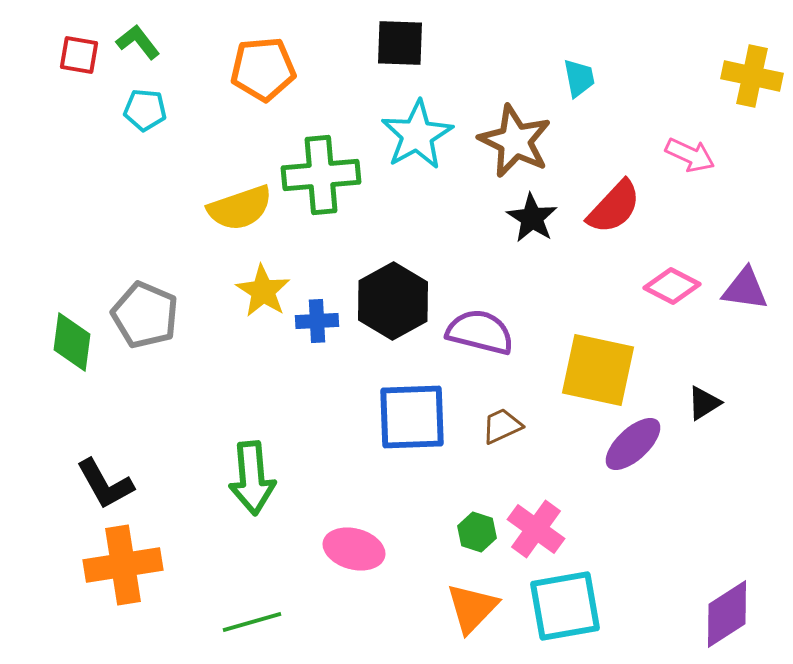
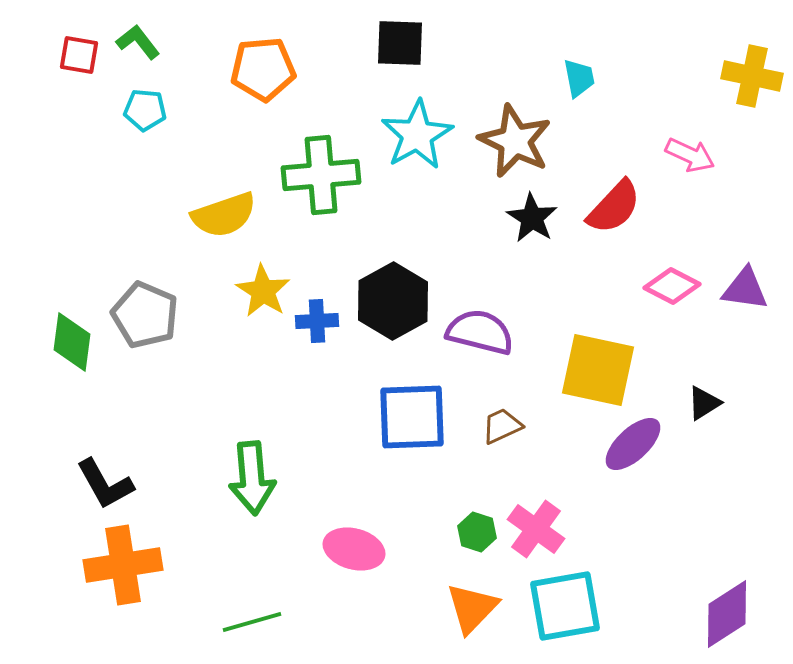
yellow semicircle: moved 16 px left, 7 px down
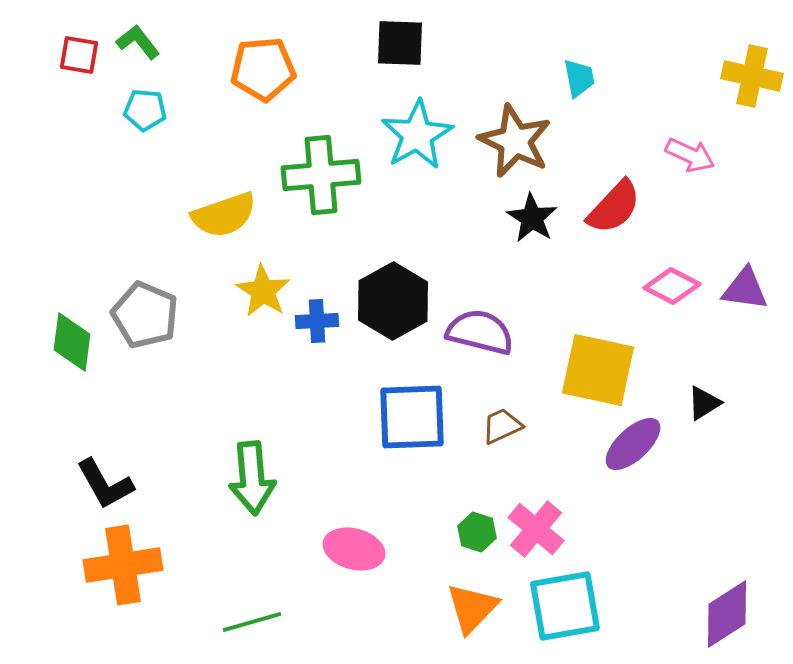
pink cross: rotated 4 degrees clockwise
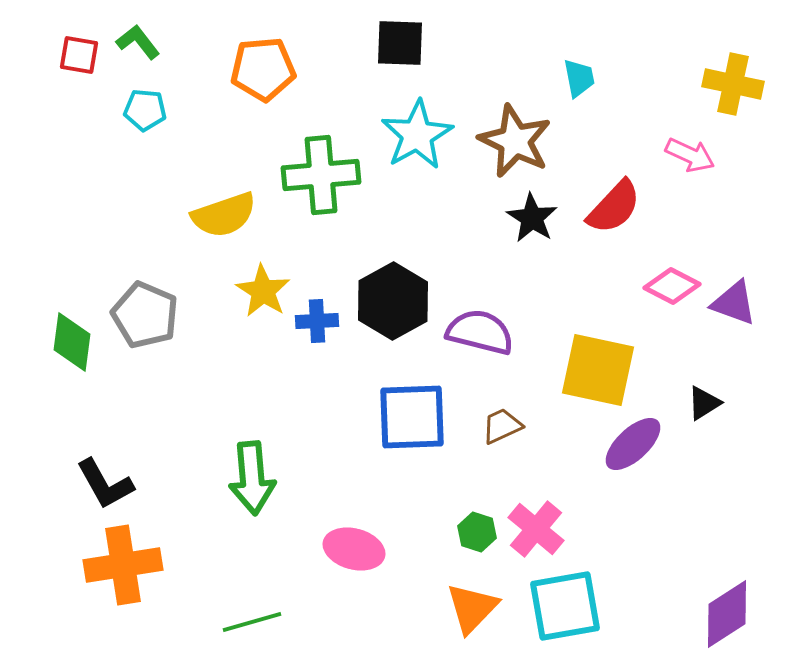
yellow cross: moved 19 px left, 8 px down
purple triangle: moved 11 px left, 14 px down; rotated 12 degrees clockwise
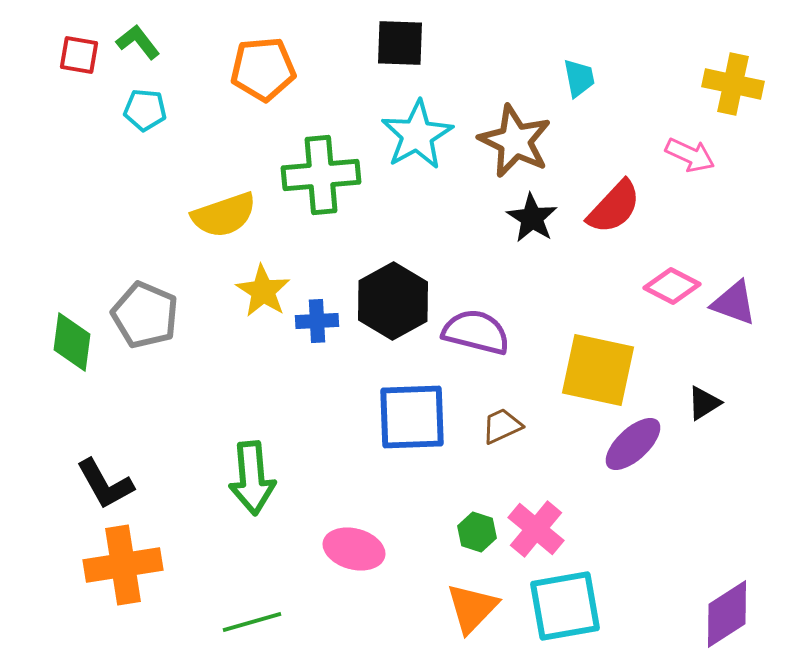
purple semicircle: moved 4 px left
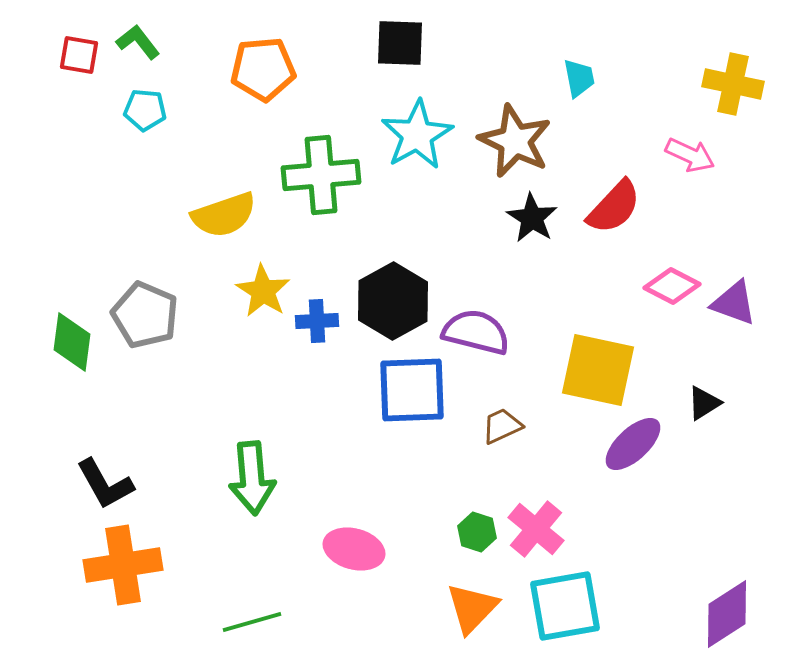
blue square: moved 27 px up
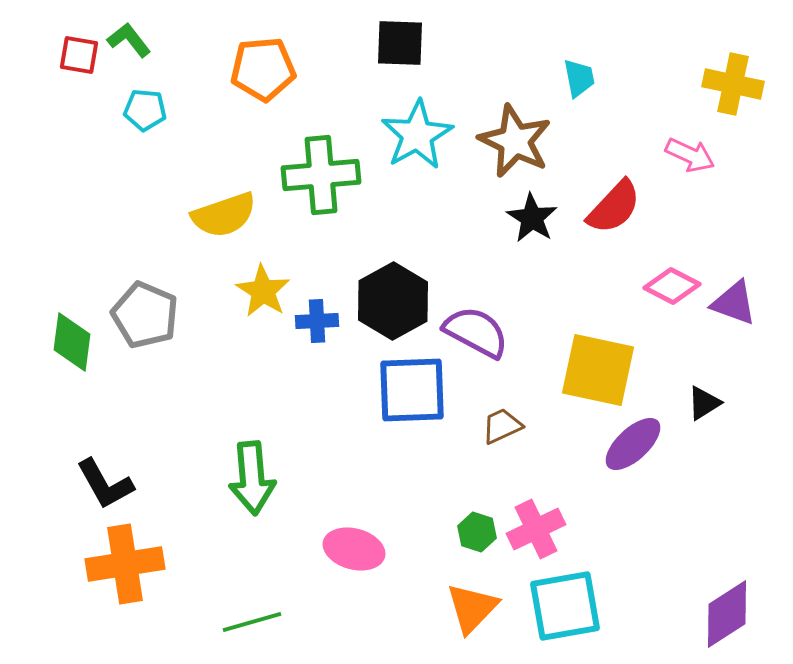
green L-shape: moved 9 px left, 2 px up
purple semicircle: rotated 14 degrees clockwise
pink cross: rotated 24 degrees clockwise
orange cross: moved 2 px right, 1 px up
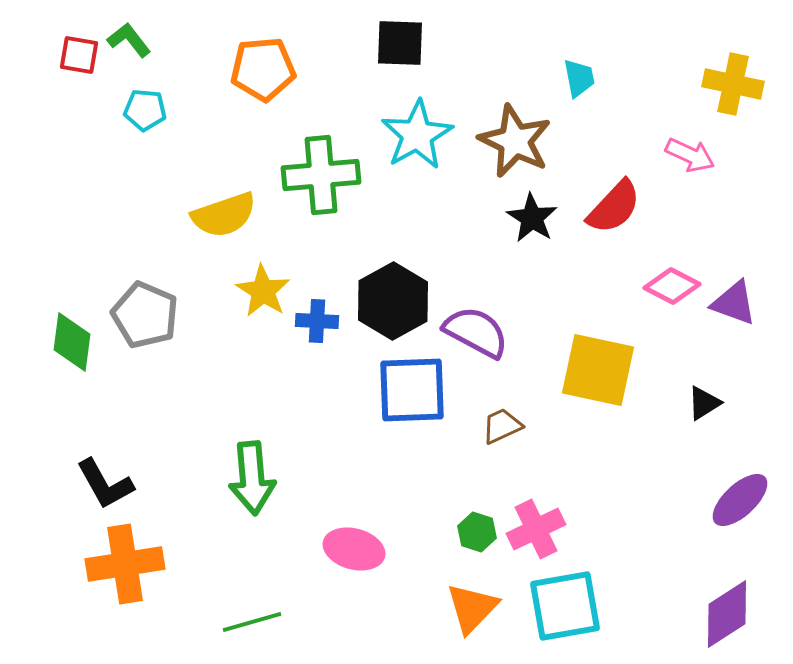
blue cross: rotated 6 degrees clockwise
purple ellipse: moved 107 px right, 56 px down
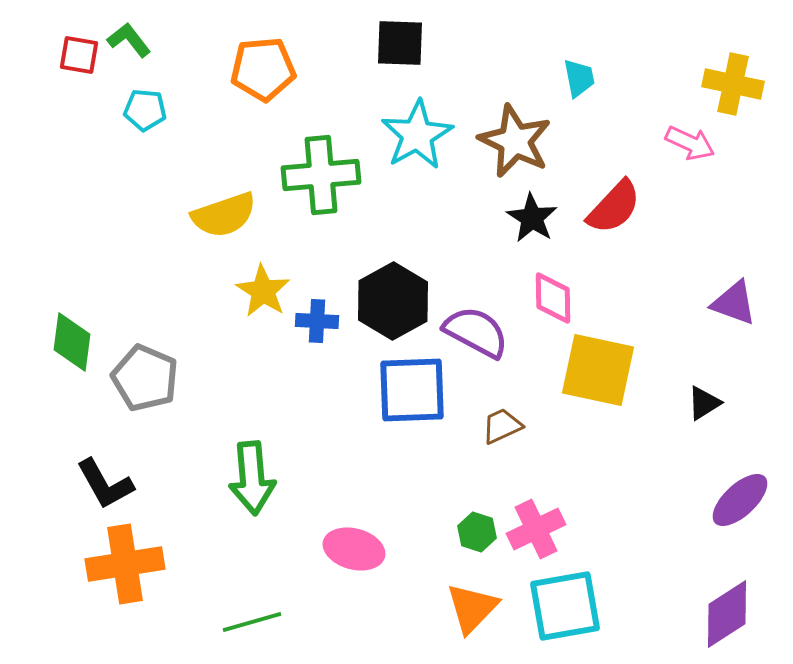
pink arrow: moved 12 px up
pink diamond: moved 119 px left, 12 px down; rotated 62 degrees clockwise
gray pentagon: moved 63 px down
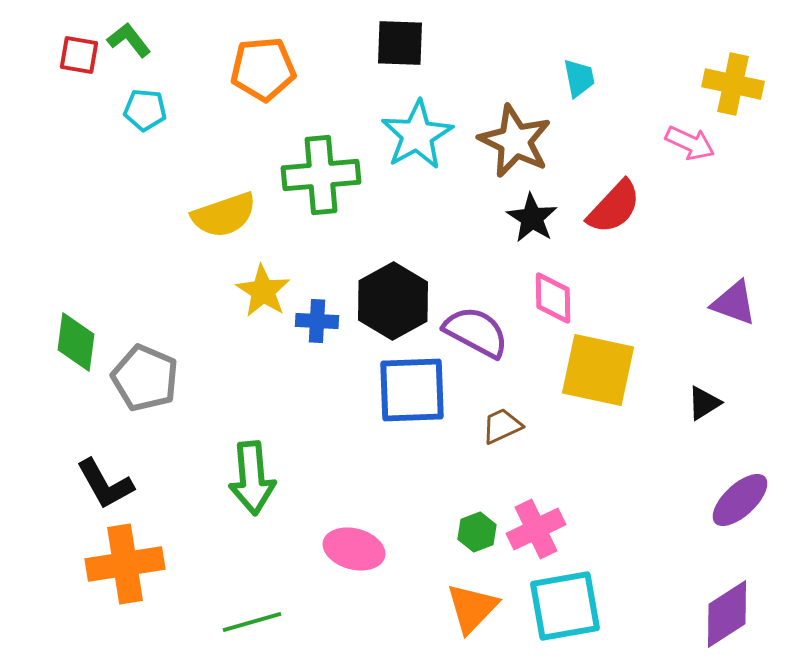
green diamond: moved 4 px right
green hexagon: rotated 21 degrees clockwise
